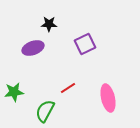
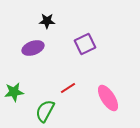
black star: moved 2 px left, 3 px up
pink ellipse: rotated 20 degrees counterclockwise
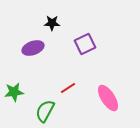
black star: moved 5 px right, 2 px down
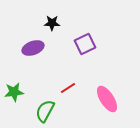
pink ellipse: moved 1 px left, 1 px down
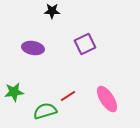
black star: moved 12 px up
purple ellipse: rotated 30 degrees clockwise
red line: moved 8 px down
green semicircle: rotated 45 degrees clockwise
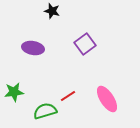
black star: rotated 14 degrees clockwise
purple square: rotated 10 degrees counterclockwise
